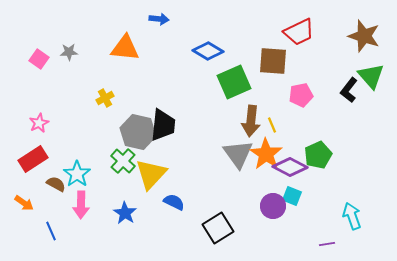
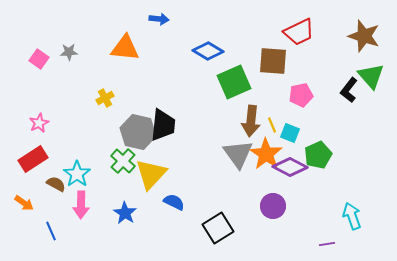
cyan square: moved 2 px left, 63 px up
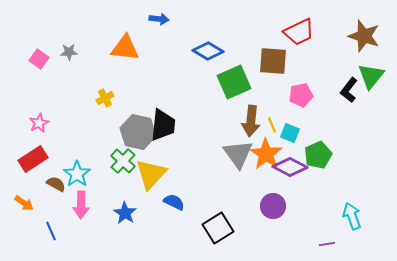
green triangle: rotated 20 degrees clockwise
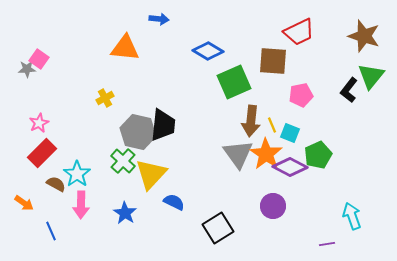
gray star: moved 42 px left, 17 px down
red rectangle: moved 9 px right, 6 px up; rotated 12 degrees counterclockwise
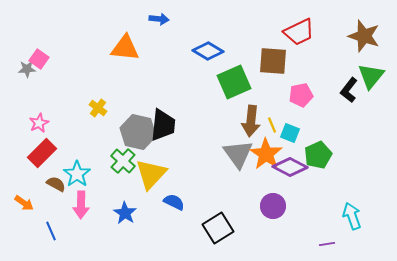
yellow cross: moved 7 px left, 10 px down; rotated 24 degrees counterclockwise
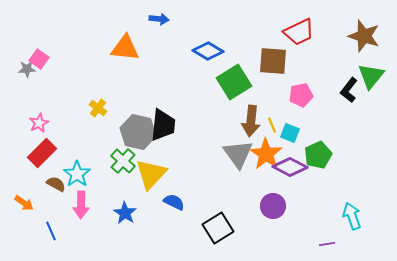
green square: rotated 8 degrees counterclockwise
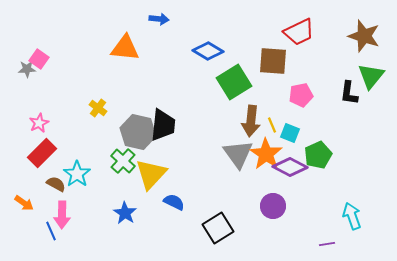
black L-shape: moved 3 px down; rotated 30 degrees counterclockwise
pink arrow: moved 19 px left, 10 px down
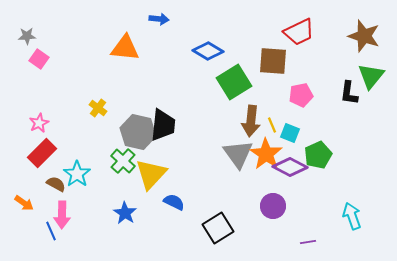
gray star: moved 33 px up
purple line: moved 19 px left, 2 px up
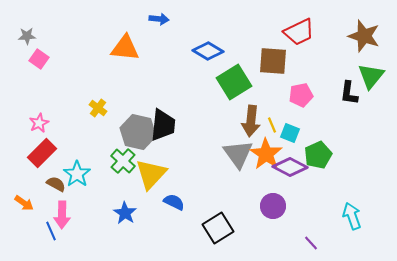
purple line: moved 3 px right, 1 px down; rotated 56 degrees clockwise
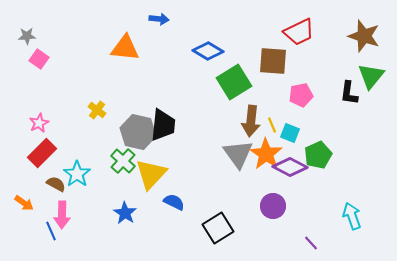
yellow cross: moved 1 px left, 2 px down
